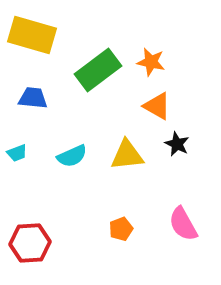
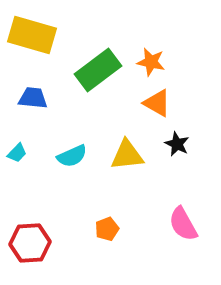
orange triangle: moved 3 px up
cyan trapezoid: rotated 25 degrees counterclockwise
orange pentagon: moved 14 px left
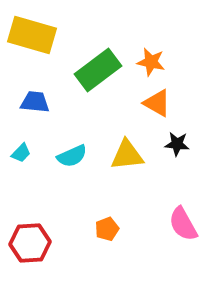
blue trapezoid: moved 2 px right, 4 px down
black star: rotated 20 degrees counterclockwise
cyan trapezoid: moved 4 px right
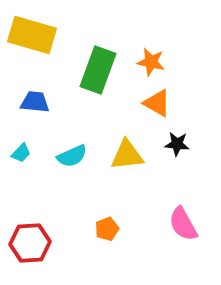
green rectangle: rotated 33 degrees counterclockwise
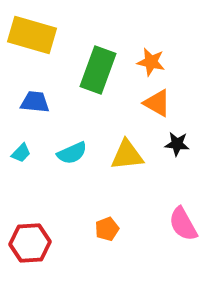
cyan semicircle: moved 3 px up
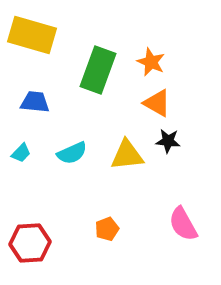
orange star: rotated 12 degrees clockwise
black star: moved 9 px left, 3 px up
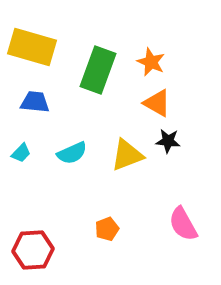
yellow rectangle: moved 12 px down
yellow triangle: rotated 15 degrees counterclockwise
red hexagon: moved 3 px right, 7 px down
